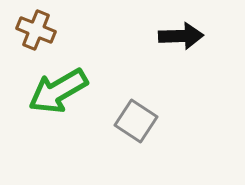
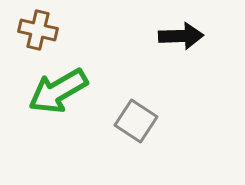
brown cross: moved 2 px right; rotated 9 degrees counterclockwise
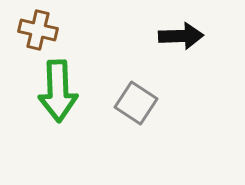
green arrow: rotated 62 degrees counterclockwise
gray square: moved 18 px up
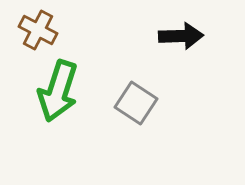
brown cross: rotated 15 degrees clockwise
green arrow: rotated 20 degrees clockwise
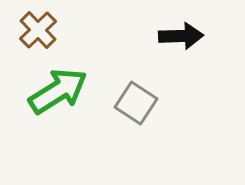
brown cross: rotated 18 degrees clockwise
green arrow: rotated 140 degrees counterclockwise
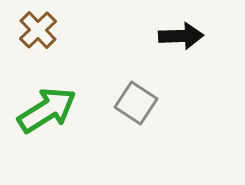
green arrow: moved 11 px left, 19 px down
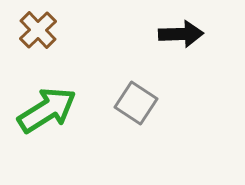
black arrow: moved 2 px up
